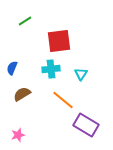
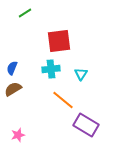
green line: moved 8 px up
brown semicircle: moved 9 px left, 5 px up
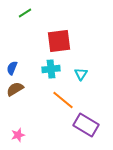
brown semicircle: moved 2 px right
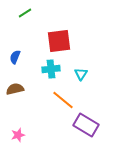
blue semicircle: moved 3 px right, 11 px up
brown semicircle: rotated 18 degrees clockwise
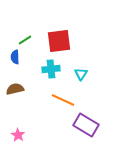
green line: moved 27 px down
blue semicircle: rotated 24 degrees counterclockwise
orange line: rotated 15 degrees counterclockwise
pink star: rotated 24 degrees counterclockwise
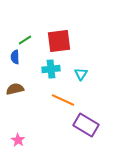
pink star: moved 5 px down
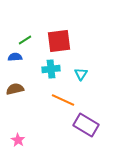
blue semicircle: rotated 88 degrees clockwise
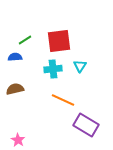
cyan cross: moved 2 px right
cyan triangle: moved 1 px left, 8 px up
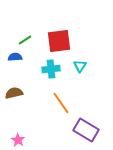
cyan cross: moved 2 px left
brown semicircle: moved 1 px left, 4 px down
orange line: moved 2 px left, 3 px down; rotated 30 degrees clockwise
purple rectangle: moved 5 px down
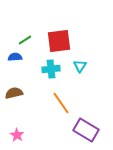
pink star: moved 1 px left, 5 px up
